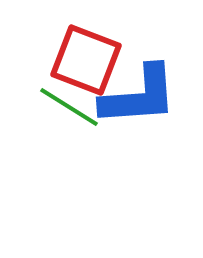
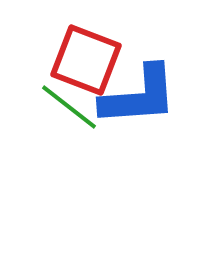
green line: rotated 6 degrees clockwise
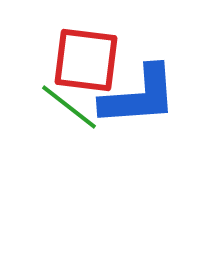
red square: rotated 14 degrees counterclockwise
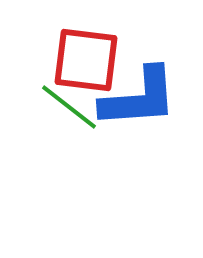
blue L-shape: moved 2 px down
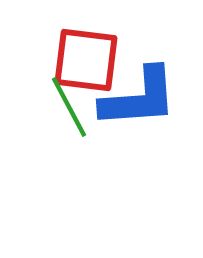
green line: rotated 24 degrees clockwise
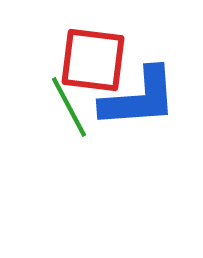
red square: moved 7 px right
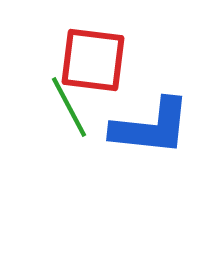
blue L-shape: moved 12 px right, 29 px down; rotated 10 degrees clockwise
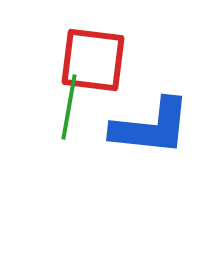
green line: rotated 38 degrees clockwise
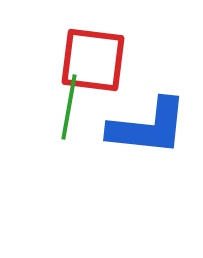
blue L-shape: moved 3 px left
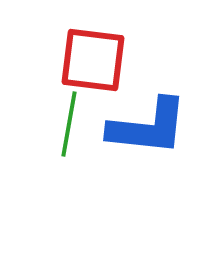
green line: moved 17 px down
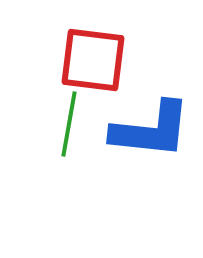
blue L-shape: moved 3 px right, 3 px down
